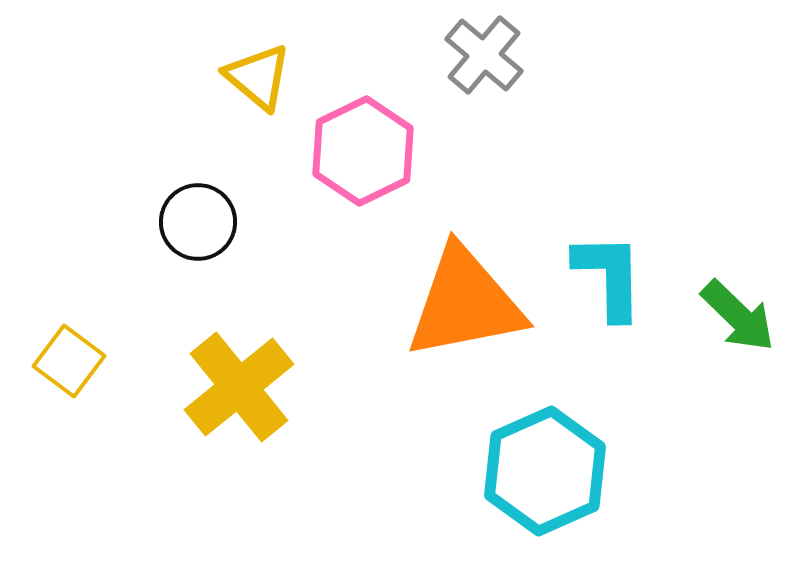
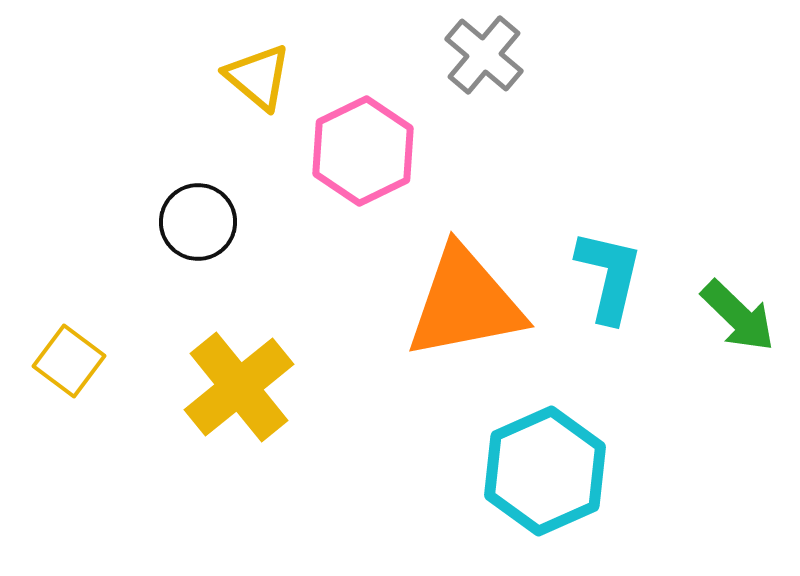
cyan L-shape: rotated 14 degrees clockwise
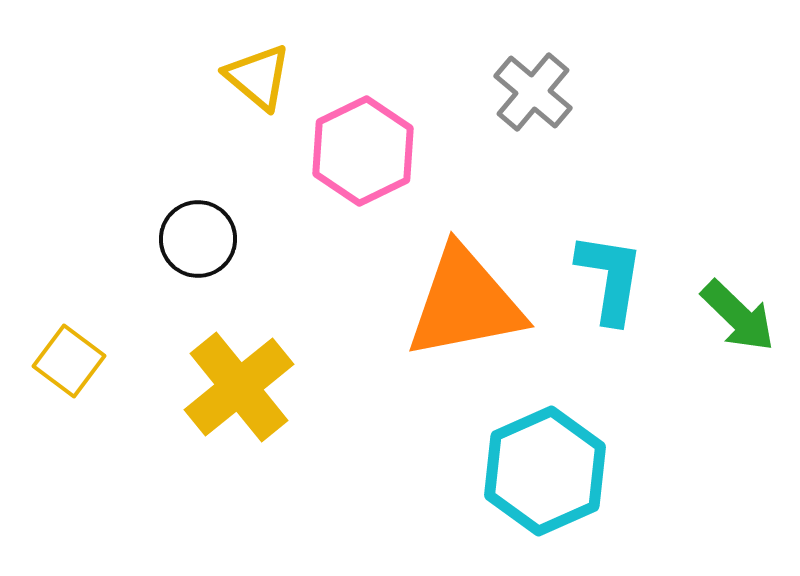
gray cross: moved 49 px right, 37 px down
black circle: moved 17 px down
cyan L-shape: moved 1 px right, 2 px down; rotated 4 degrees counterclockwise
